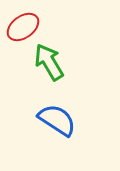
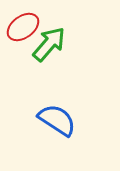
green arrow: moved 18 px up; rotated 72 degrees clockwise
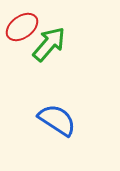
red ellipse: moved 1 px left
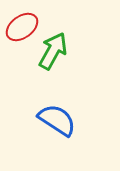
green arrow: moved 4 px right, 7 px down; rotated 12 degrees counterclockwise
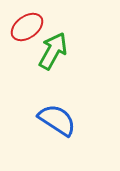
red ellipse: moved 5 px right
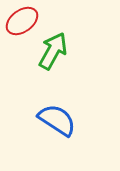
red ellipse: moved 5 px left, 6 px up
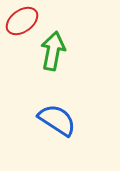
green arrow: rotated 18 degrees counterclockwise
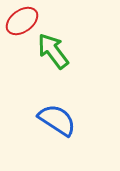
green arrow: rotated 48 degrees counterclockwise
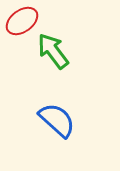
blue semicircle: rotated 9 degrees clockwise
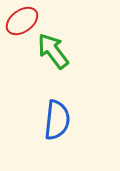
blue semicircle: rotated 54 degrees clockwise
